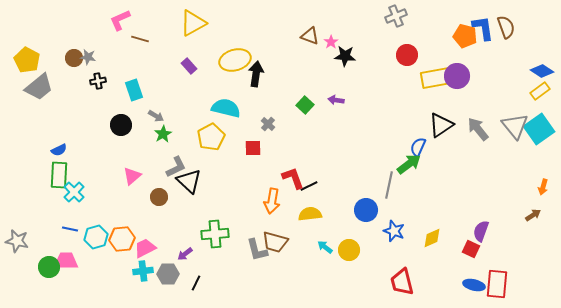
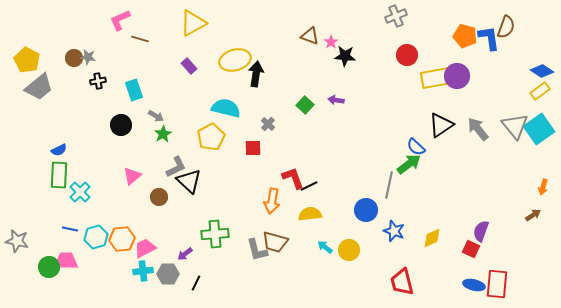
brown semicircle at (506, 27): rotated 40 degrees clockwise
blue L-shape at (483, 28): moved 6 px right, 10 px down
blue semicircle at (418, 147): moved 2 px left; rotated 72 degrees counterclockwise
cyan cross at (74, 192): moved 6 px right
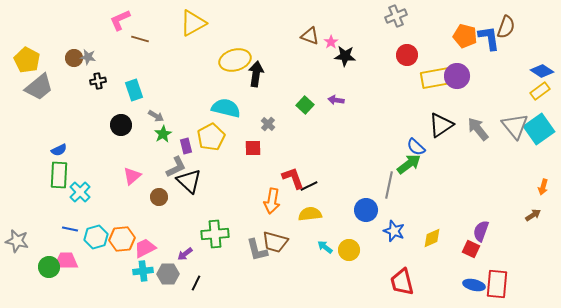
purple rectangle at (189, 66): moved 3 px left, 80 px down; rotated 28 degrees clockwise
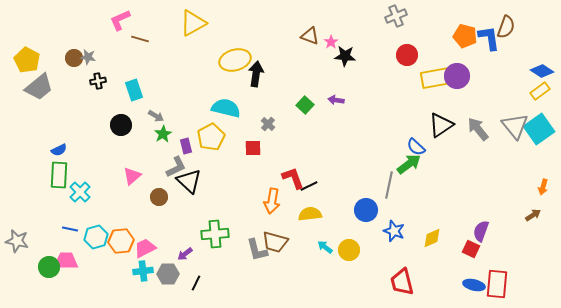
orange hexagon at (122, 239): moved 1 px left, 2 px down
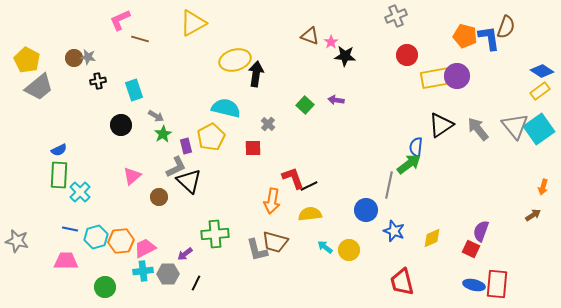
blue semicircle at (416, 147): rotated 54 degrees clockwise
green circle at (49, 267): moved 56 px right, 20 px down
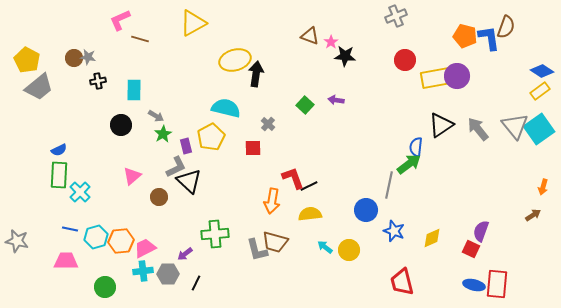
red circle at (407, 55): moved 2 px left, 5 px down
cyan rectangle at (134, 90): rotated 20 degrees clockwise
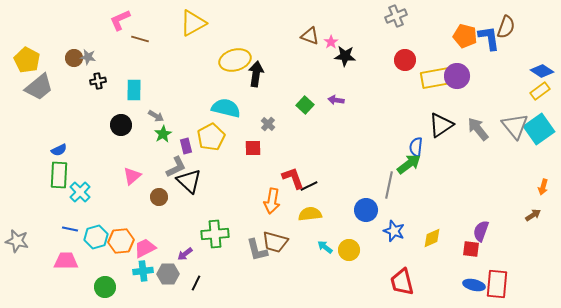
red square at (471, 249): rotated 18 degrees counterclockwise
